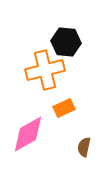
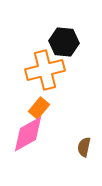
black hexagon: moved 2 px left
orange rectangle: moved 25 px left; rotated 25 degrees counterclockwise
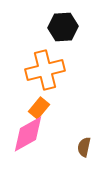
black hexagon: moved 1 px left, 15 px up; rotated 8 degrees counterclockwise
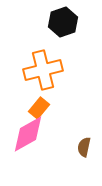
black hexagon: moved 5 px up; rotated 16 degrees counterclockwise
orange cross: moved 2 px left
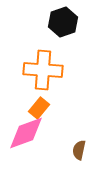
orange cross: rotated 18 degrees clockwise
pink diamond: moved 2 px left, 1 px up; rotated 9 degrees clockwise
brown semicircle: moved 5 px left, 3 px down
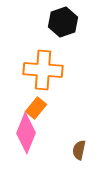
orange rectangle: moved 3 px left
pink diamond: rotated 48 degrees counterclockwise
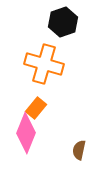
orange cross: moved 1 px right, 6 px up; rotated 12 degrees clockwise
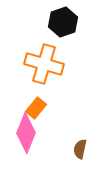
brown semicircle: moved 1 px right, 1 px up
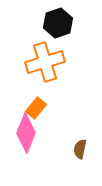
black hexagon: moved 5 px left, 1 px down
orange cross: moved 1 px right, 2 px up; rotated 33 degrees counterclockwise
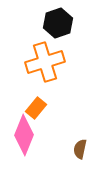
pink diamond: moved 2 px left, 2 px down
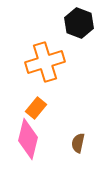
black hexagon: moved 21 px right; rotated 20 degrees counterclockwise
pink diamond: moved 4 px right, 4 px down; rotated 9 degrees counterclockwise
brown semicircle: moved 2 px left, 6 px up
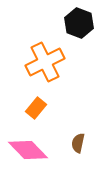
orange cross: rotated 9 degrees counterclockwise
pink diamond: moved 11 px down; rotated 57 degrees counterclockwise
